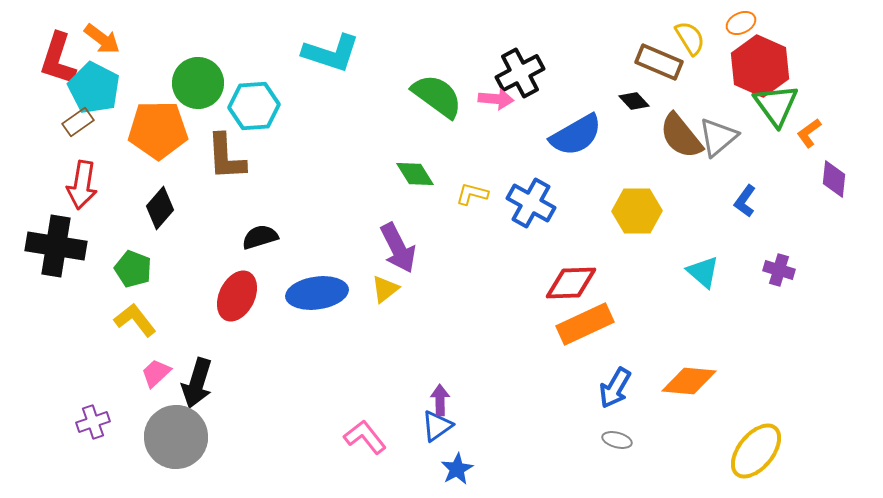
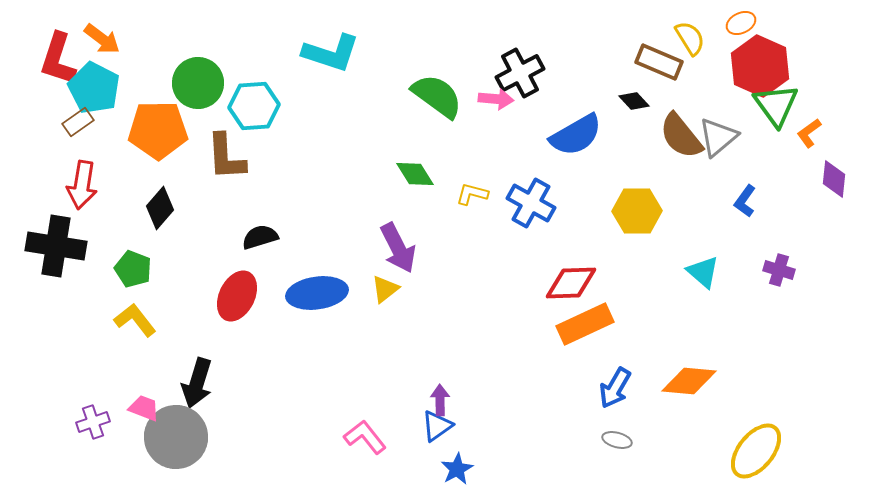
pink trapezoid at (156, 373): moved 12 px left, 35 px down; rotated 64 degrees clockwise
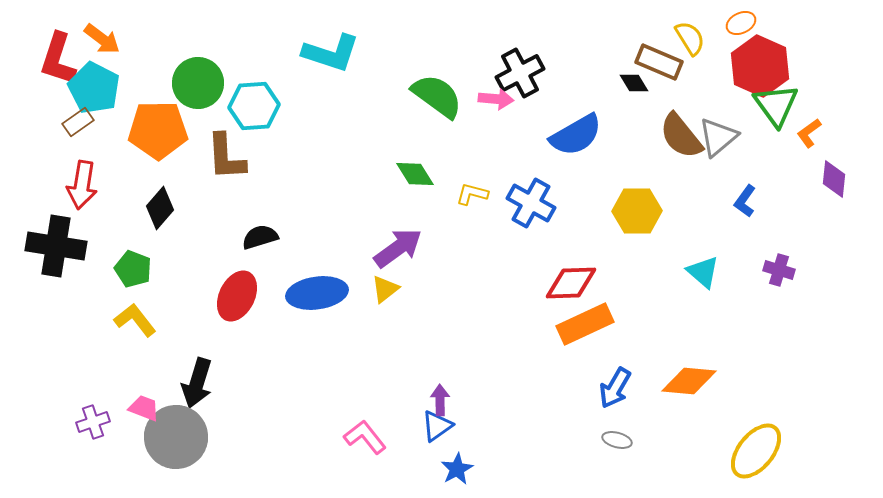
black diamond at (634, 101): moved 18 px up; rotated 12 degrees clockwise
purple arrow at (398, 248): rotated 99 degrees counterclockwise
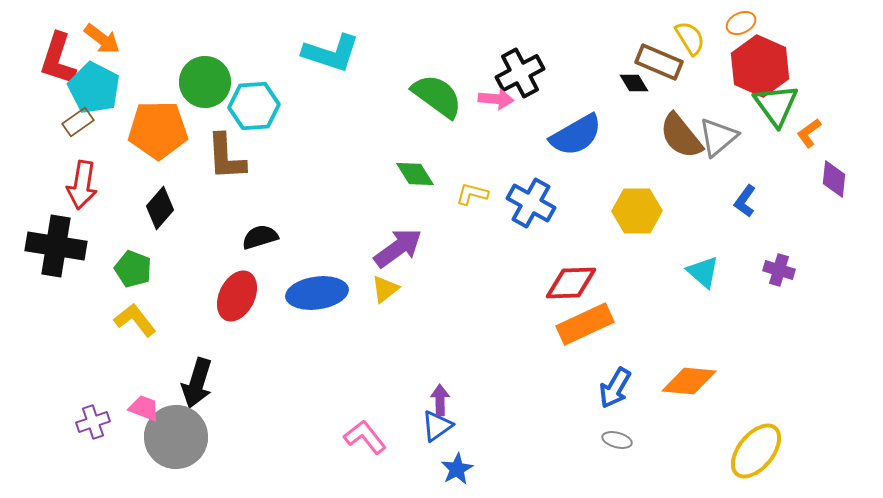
green circle at (198, 83): moved 7 px right, 1 px up
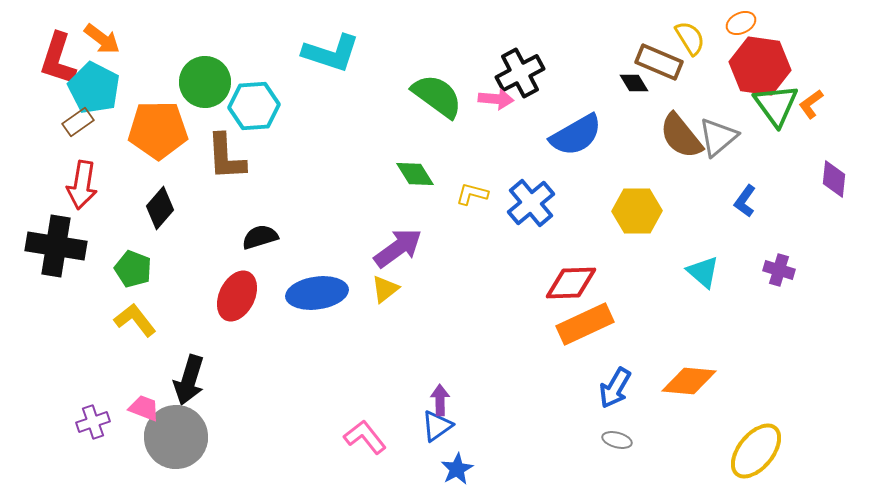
red hexagon at (760, 66): rotated 16 degrees counterclockwise
orange L-shape at (809, 133): moved 2 px right, 29 px up
blue cross at (531, 203): rotated 21 degrees clockwise
black arrow at (197, 383): moved 8 px left, 3 px up
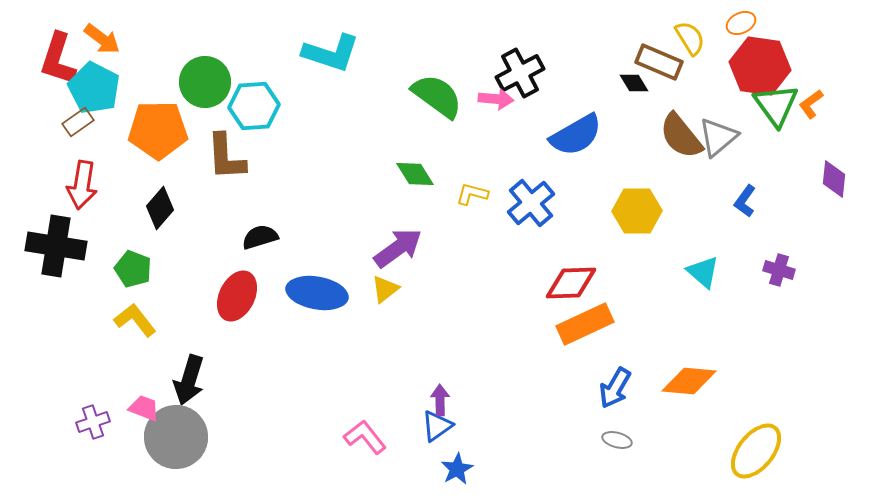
blue ellipse at (317, 293): rotated 18 degrees clockwise
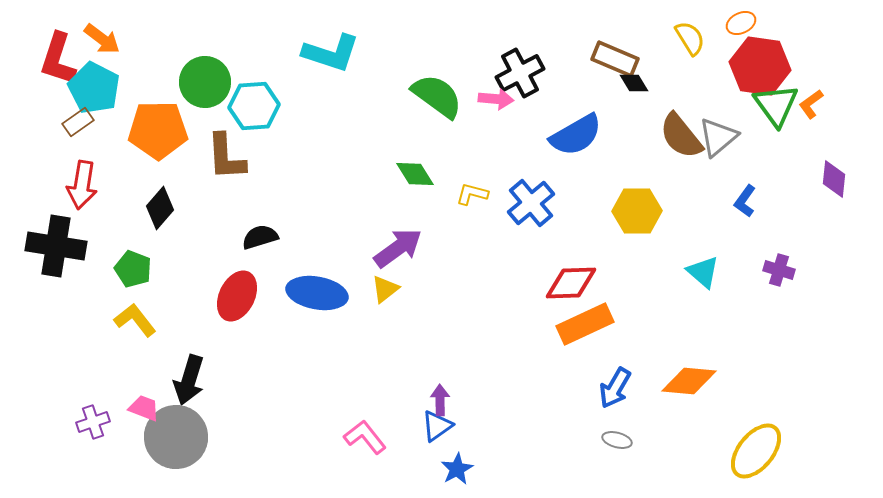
brown rectangle at (659, 62): moved 44 px left, 3 px up
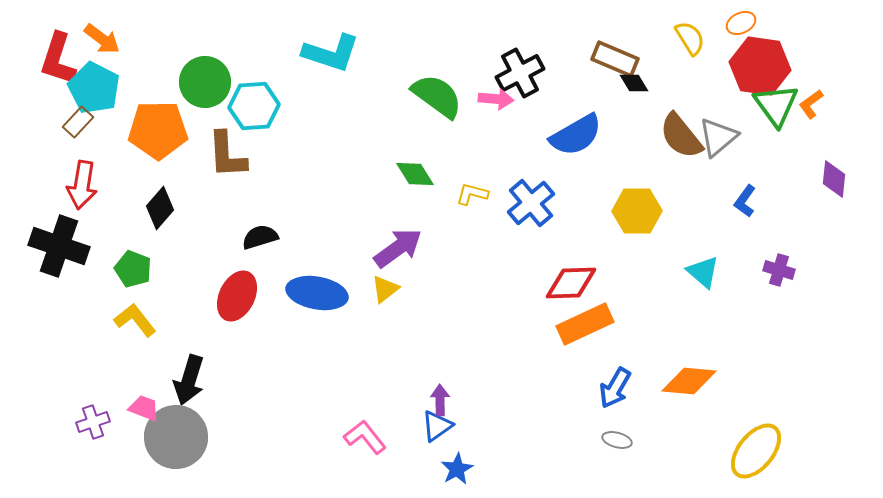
brown rectangle at (78, 122): rotated 12 degrees counterclockwise
brown L-shape at (226, 157): moved 1 px right, 2 px up
black cross at (56, 246): moved 3 px right; rotated 10 degrees clockwise
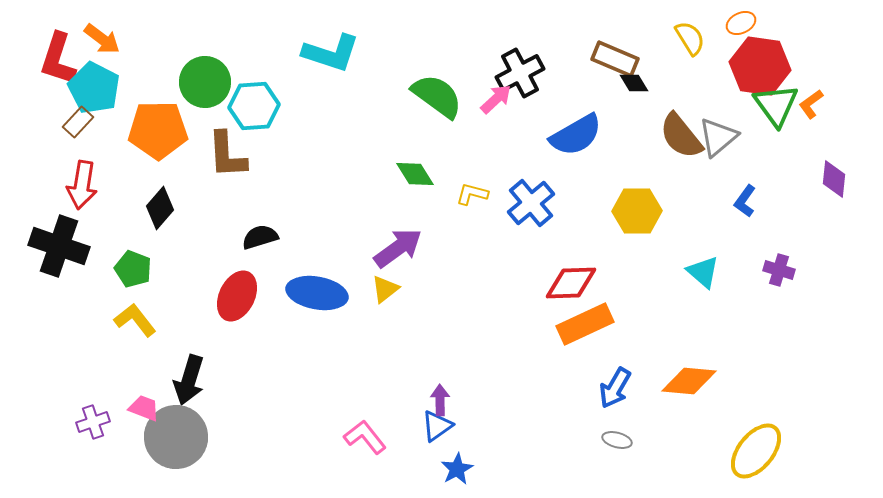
pink arrow at (496, 99): rotated 48 degrees counterclockwise
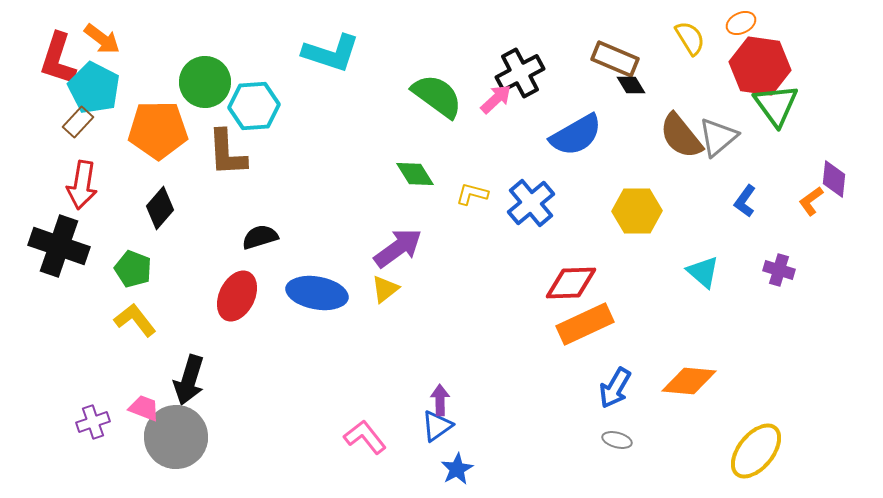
black diamond at (634, 83): moved 3 px left, 2 px down
orange L-shape at (811, 104): moved 97 px down
brown L-shape at (227, 155): moved 2 px up
